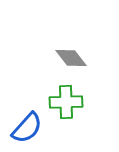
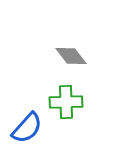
gray diamond: moved 2 px up
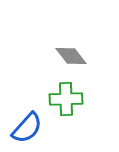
green cross: moved 3 px up
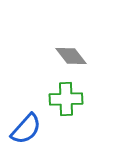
blue semicircle: moved 1 px left, 1 px down
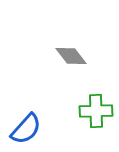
green cross: moved 30 px right, 12 px down
